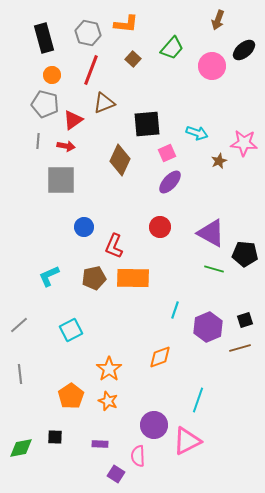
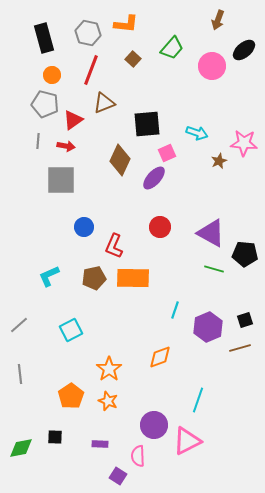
purple ellipse at (170, 182): moved 16 px left, 4 px up
purple square at (116, 474): moved 2 px right, 2 px down
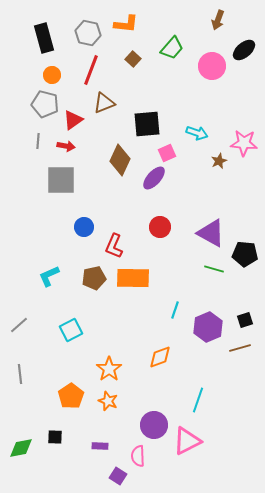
purple rectangle at (100, 444): moved 2 px down
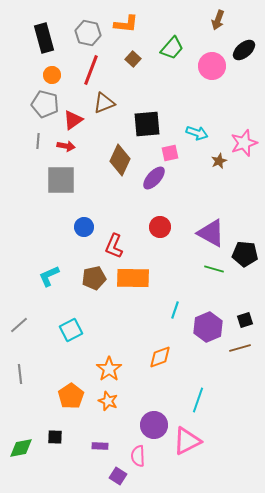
pink star at (244, 143): rotated 24 degrees counterclockwise
pink square at (167, 153): moved 3 px right; rotated 12 degrees clockwise
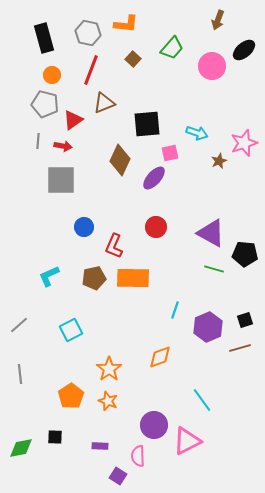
red arrow at (66, 146): moved 3 px left
red circle at (160, 227): moved 4 px left
cyan line at (198, 400): moved 4 px right; rotated 55 degrees counterclockwise
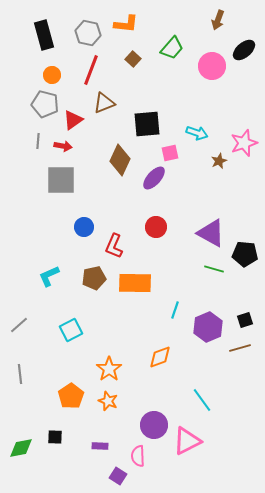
black rectangle at (44, 38): moved 3 px up
orange rectangle at (133, 278): moved 2 px right, 5 px down
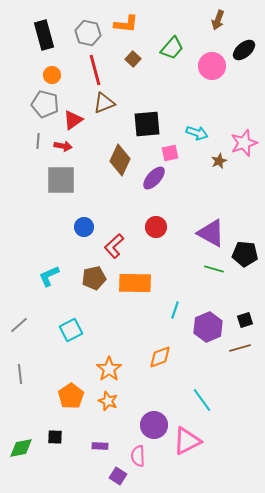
red line at (91, 70): moved 4 px right; rotated 36 degrees counterclockwise
red L-shape at (114, 246): rotated 25 degrees clockwise
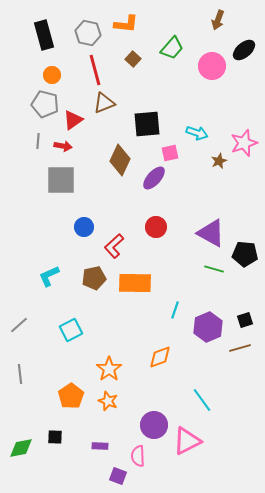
purple square at (118, 476): rotated 12 degrees counterclockwise
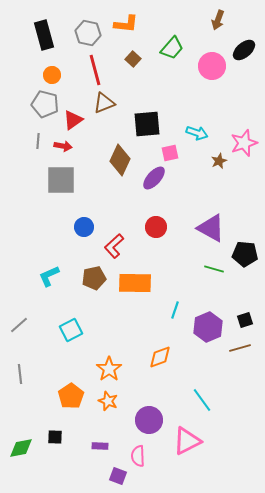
purple triangle at (211, 233): moved 5 px up
purple circle at (154, 425): moved 5 px left, 5 px up
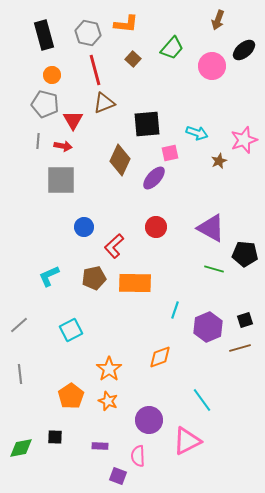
red triangle at (73, 120): rotated 25 degrees counterclockwise
pink star at (244, 143): moved 3 px up
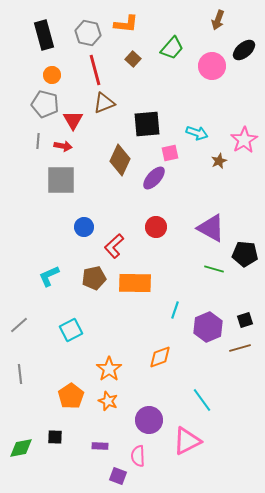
pink star at (244, 140): rotated 12 degrees counterclockwise
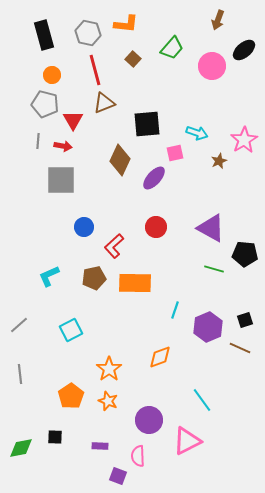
pink square at (170, 153): moved 5 px right
brown line at (240, 348): rotated 40 degrees clockwise
